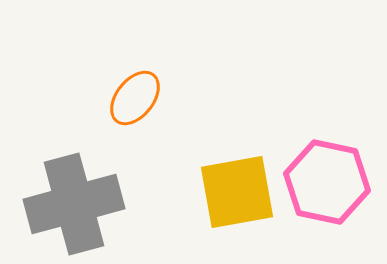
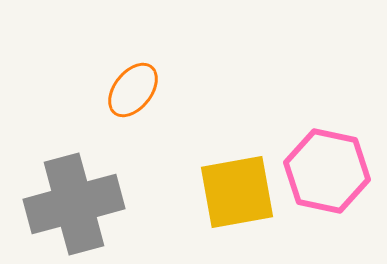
orange ellipse: moved 2 px left, 8 px up
pink hexagon: moved 11 px up
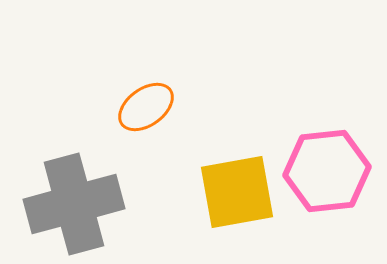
orange ellipse: moved 13 px right, 17 px down; rotated 16 degrees clockwise
pink hexagon: rotated 18 degrees counterclockwise
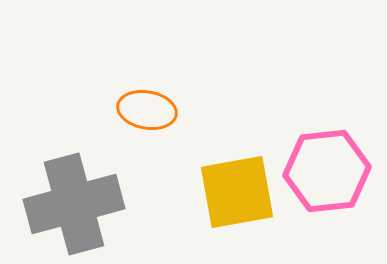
orange ellipse: moved 1 px right, 3 px down; rotated 46 degrees clockwise
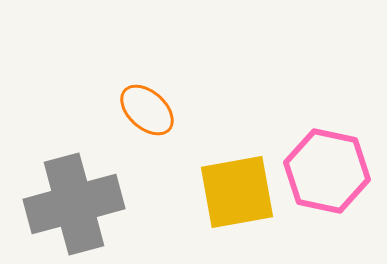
orange ellipse: rotated 32 degrees clockwise
pink hexagon: rotated 18 degrees clockwise
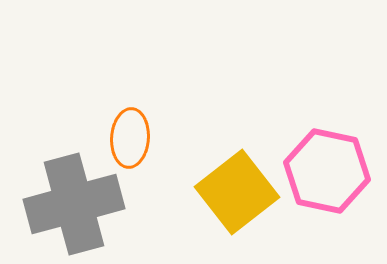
orange ellipse: moved 17 px left, 28 px down; rotated 52 degrees clockwise
yellow square: rotated 28 degrees counterclockwise
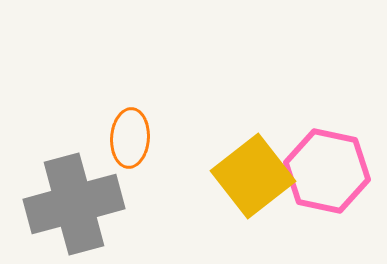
yellow square: moved 16 px right, 16 px up
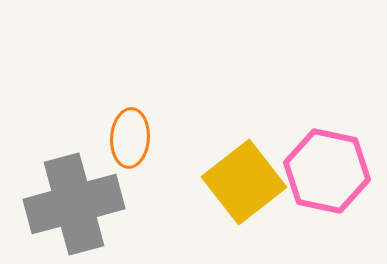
yellow square: moved 9 px left, 6 px down
